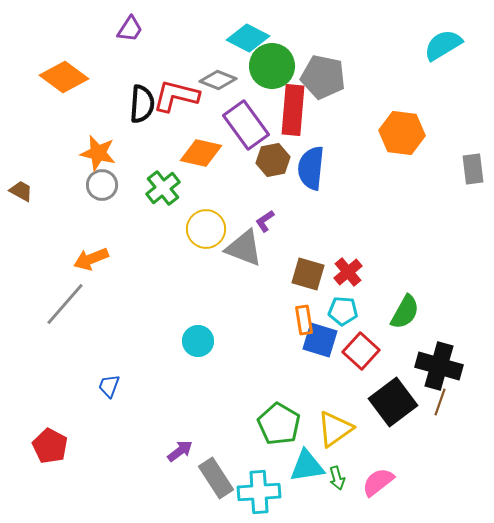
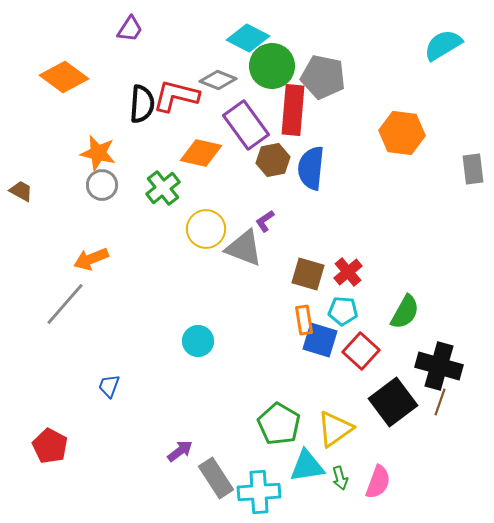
green arrow at (337, 478): moved 3 px right
pink semicircle at (378, 482): rotated 148 degrees clockwise
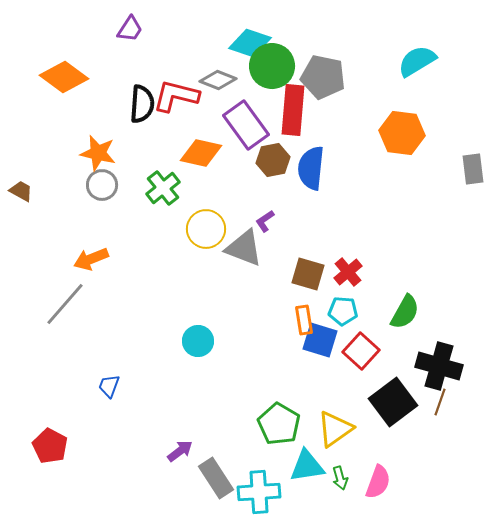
cyan diamond at (248, 38): moved 2 px right, 5 px down; rotated 9 degrees counterclockwise
cyan semicircle at (443, 45): moved 26 px left, 16 px down
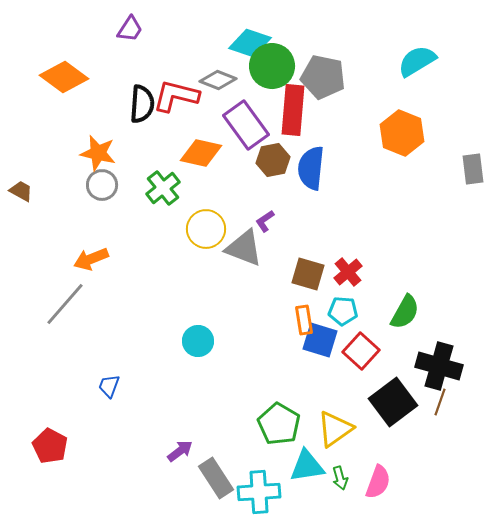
orange hexagon at (402, 133): rotated 15 degrees clockwise
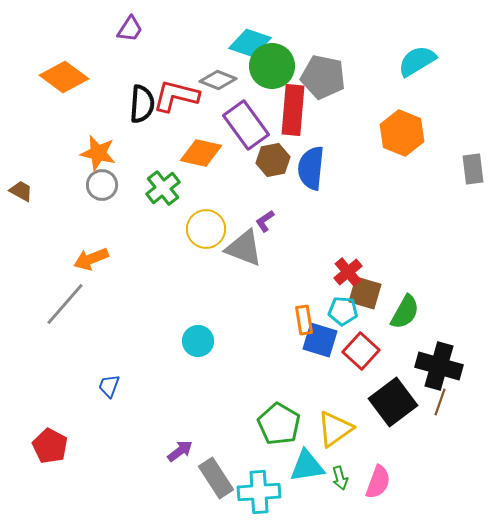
brown square at (308, 274): moved 57 px right, 19 px down
